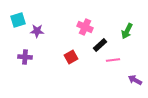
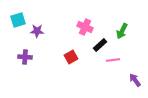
green arrow: moved 5 px left
purple arrow: rotated 24 degrees clockwise
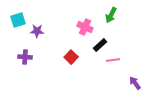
green arrow: moved 11 px left, 16 px up
red square: rotated 16 degrees counterclockwise
purple arrow: moved 3 px down
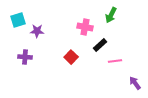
pink cross: rotated 14 degrees counterclockwise
pink line: moved 2 px right, 1 px down
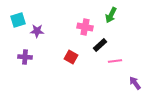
red square: rotated 16 degrees counterclockwise
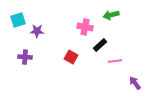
green arrow: rotated 49 degrees clockwise
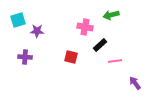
red square: rotated 16 degrees counterclockwise
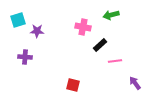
pink cross: moved 2 px left
red square: moved 2 px right, 28 px down
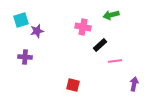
cyan square: moved 3 px right
purple star: rotated 16 degrees counterclockwise
purple arrow: moved 1 px left, 1 px down; rotated 48 degrees clockwise
